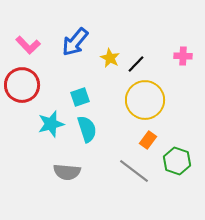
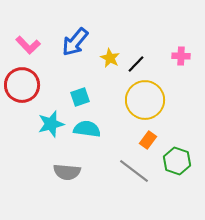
pink cross: moved 2 px left
cyan semicircle: rotated 64 degrees counterclockwise
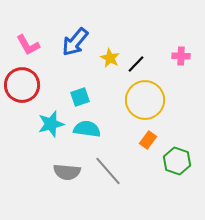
pink L-shape: rotated 15 degrees clockwise
gray line: moved 26 px left; rotated 12 degrees clockwise
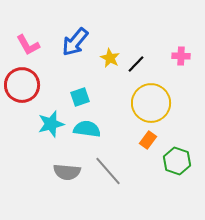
yellow circle: moved 6 px right, 3 px down
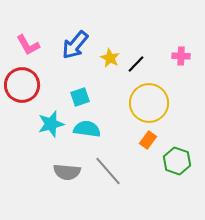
blue arrow: moved 3 px down
yellow circle: moved 2 px left
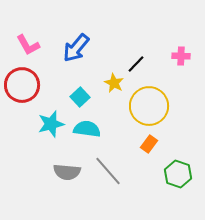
blue arrow: moved 1 px right, 3 px down
yellow star: moved 4 px right, 25 px down
cyan square: rotated 24 degrees counterclockwise
yellow circle: moved 3 px down
orange rectangle: moved 1 px right, 4 px down
green hexagon: moved 1 px right, 13 px down
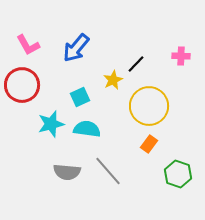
yellow star: moved 1 px left, 3 px up; rotated 18 degrees clockwise
cyan square: rotated 18 degrees clockwise
